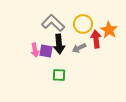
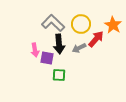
yellow circle: moved 2 px left
orange star: moved 4 px right, 5 px up
red arrow: rotated 48 degrees clockwise
purple square: moved 1 px right, 7 px down
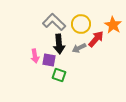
gray L-shape: moved 1 px right, 1 px up
pink arrow: moved 6 px down
purple square: moved 2 px right, 2 px down
green square: rotated 16 degrees clockwise
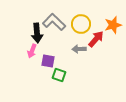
orange star: rotated 24 degrees clockwise
black arrow: moved 22 px left, 11 px up
gray arrow: moved 1 px down; rotated 24 degrees clockwise
pink arrow: moved 3 px left, 5 px up; rotated 32 degrees clockwise
purple square: moved 1 px left, 1 px down
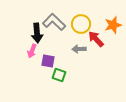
red arrow: rotated 84 degrees counterclockwise
